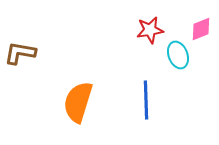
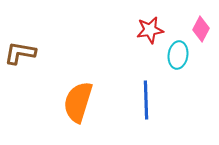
pink diamond: rotated 40 degrees counterclockwise
cyan ellipse: rotated 28 degrees clockwise
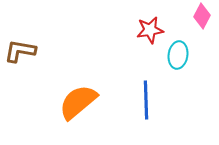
pink diamond: moved 1 px right, 13 px up
brown L-shape: moved 2 px up
orange semicircle: rotated 33 degrees clockwise
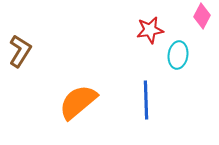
brown L-shape: rotated 112 degrees clockwise
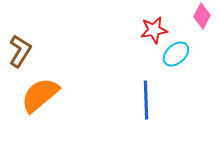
red star: moved 4 px right
cyan ellipse: moved 2 px left, 1 px up; rotated 40 degrees clockwise
orange semicircle: moved 38 px left, 7 px up
